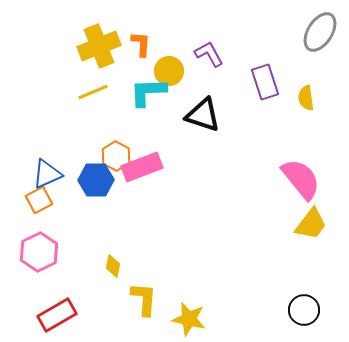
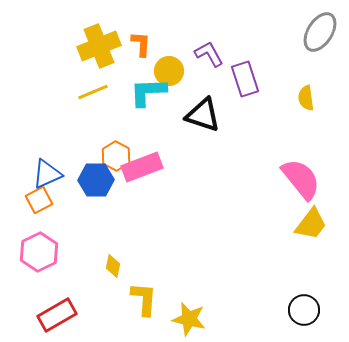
purple rectangle: moved 20 px left, 3 px up
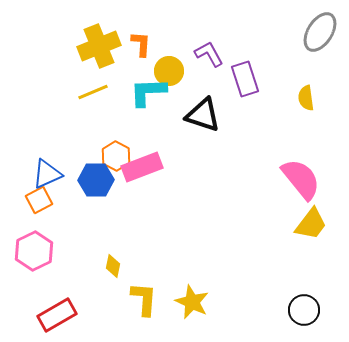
pink hexagon: moved 5 px left, 1 px up
yellow star: moved 3 px right, 17 px up; rotated 12 degrees clockwise
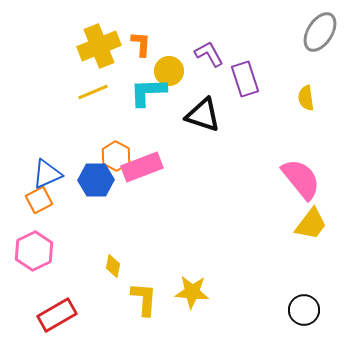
yellow star: moved 10 px up; rotated 20 degrees counterclockwise
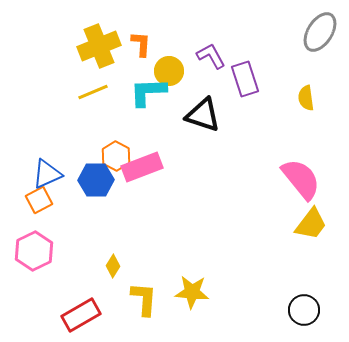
purple L-shape: moved 2 px right, 2 px down
yellow diamond: rotated 20 degrees clockwise
red rectangle: moved 24 px right
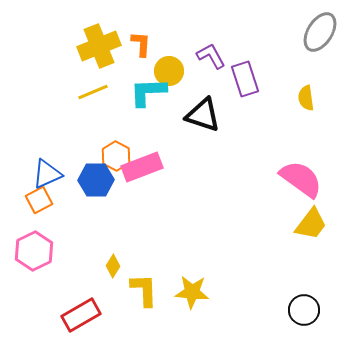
pink semicircle: rotated 15 degrees counterclockwise
yellow L-shape: moved 9 px up; rotated 6 degrees counterclockwise
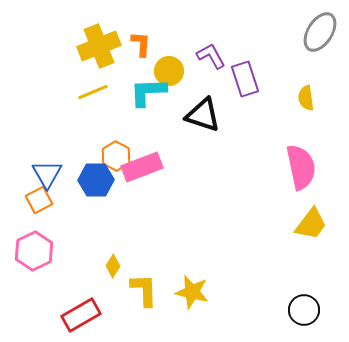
blue triangle: rotated 36 degrees counterclockwise
pink semicircle: moved 12 px up; rotated 42 degrees clockwise
yellow star: rotated 8 degrees clockwise
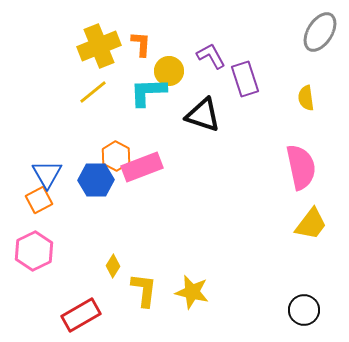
yellow line: rotated 16 degrees counterclockwise
yellow L-shape: rotated 9 degrees clockwise
